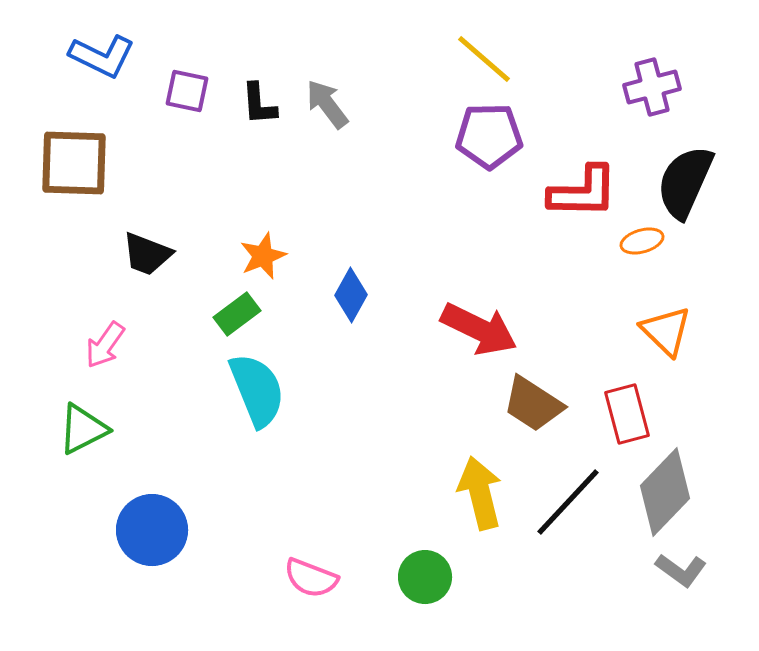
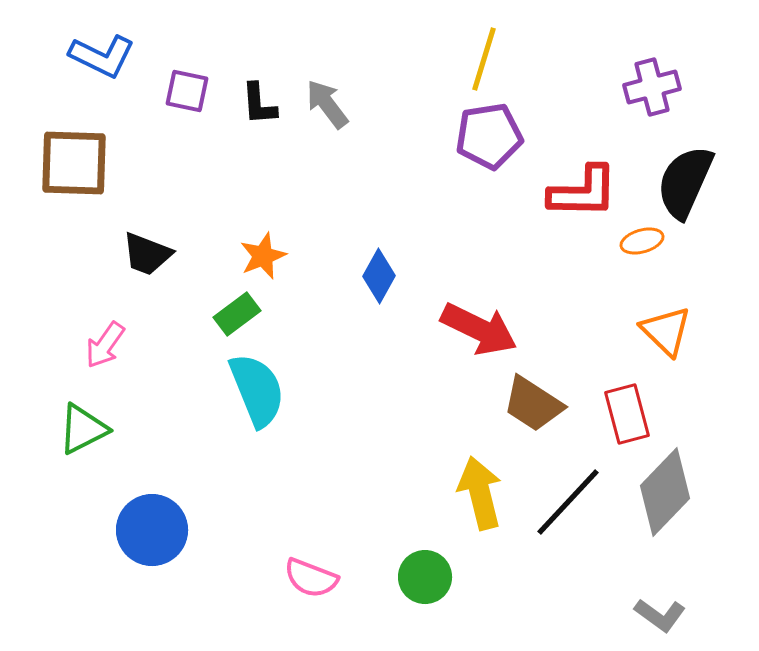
yellow line: rotated 66 degrees clockwise
purple pentagon: rotated 8 degrees counterclockwise
blue diamond: moved 28 px right, 19 px up
gray L-shape: moved 21 px left, 45 px down
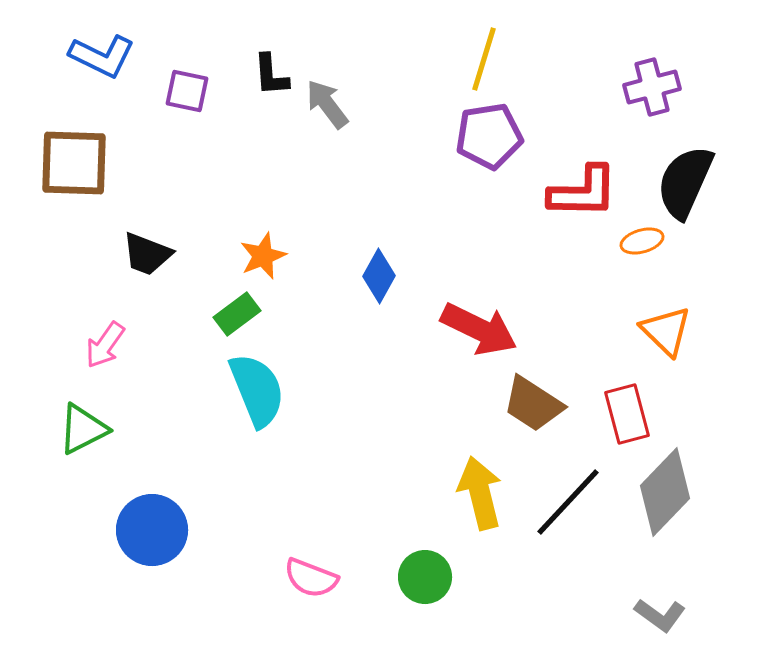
black L-shape: moved 12 px right, 29 px up
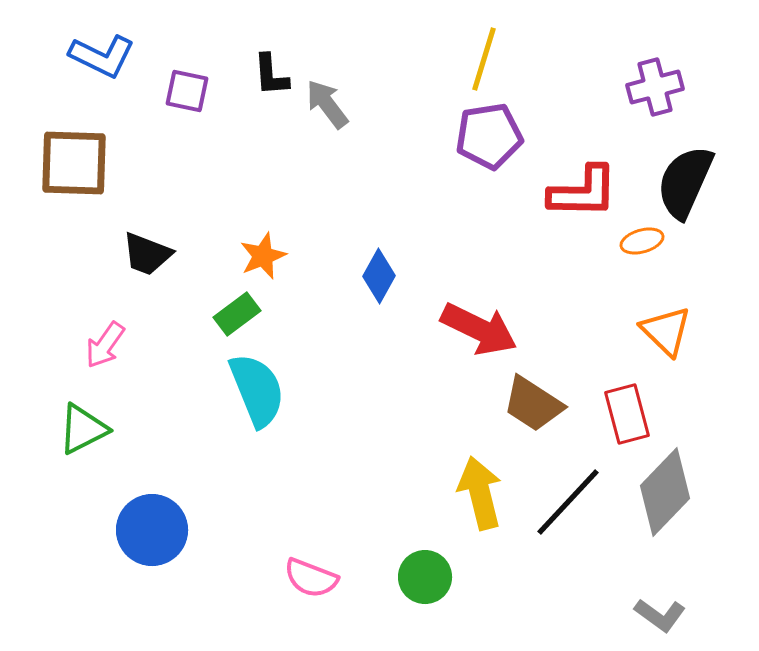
purple cross: moved 3 px right
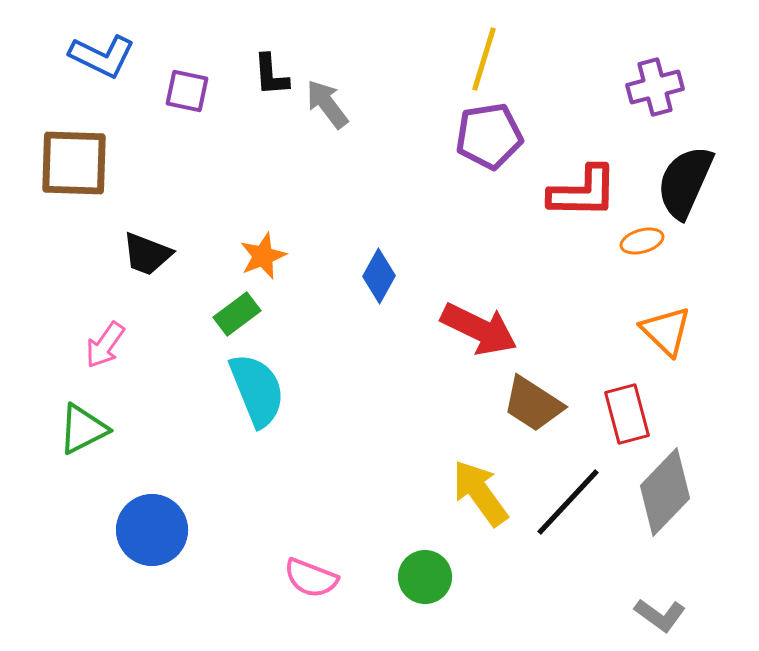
yellow arrow: rotated 22 degrees counterclockwise
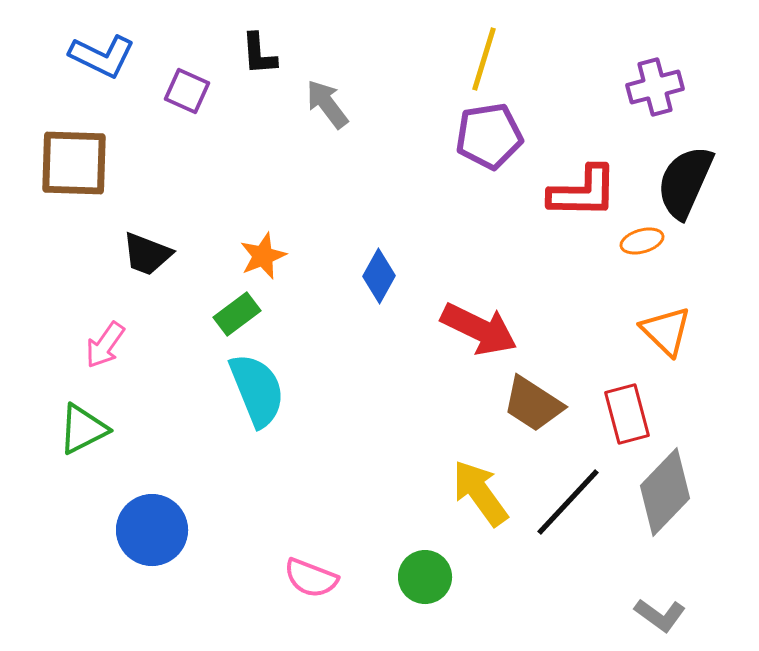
black L-shape: moved 12 px left, 21 px up
purple square: rotated 12 degrees clockwise
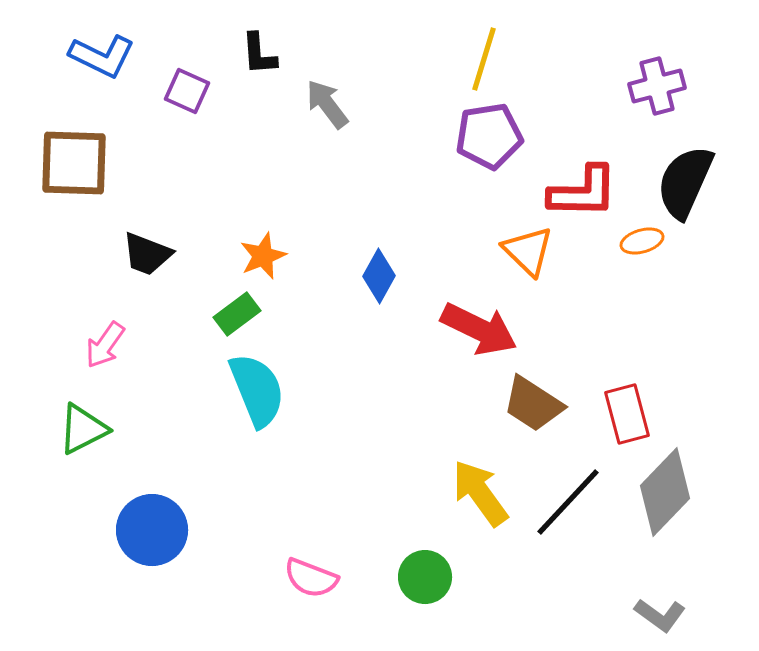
purple cross: moved 2 px right, 1 px up
orange triangle: moved 138 px left, 80 px up
